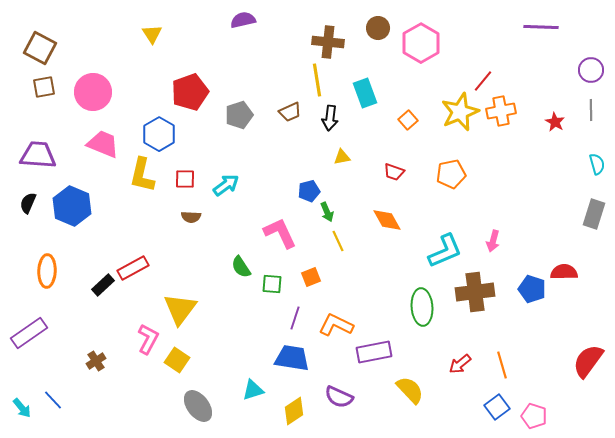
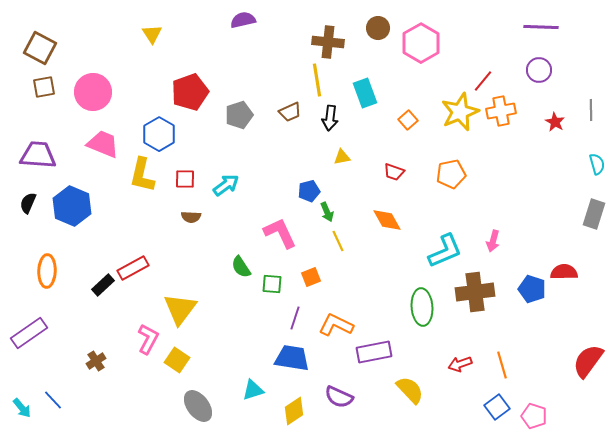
purple circle at (591, 70): moved 52 px left
red arrow at (460, 364): rotated 20 degrees clockwise
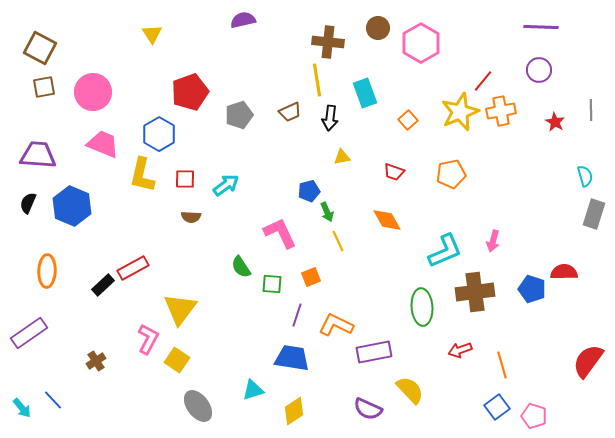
cyan semicircle at (597, 164): moved 12 px left, 12 px down
purple line at (295, 318): moved 2 px right, 3 px up
red arrow at (460, 364): moved 14 px up
purple semicircle at (339, 397): moved 29 px right, 12 px down
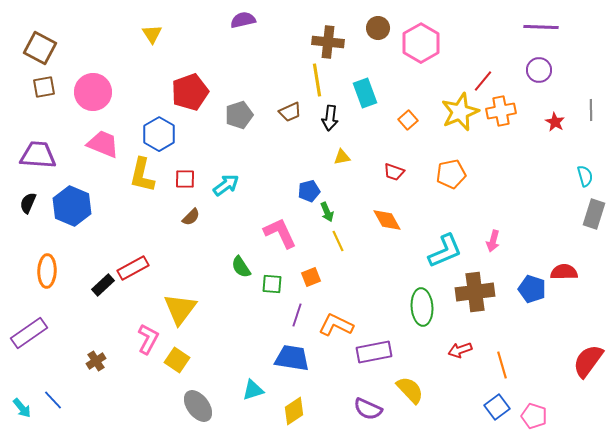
brown semicircle at (191, 217): rotated 48 degrees counterclockwise
